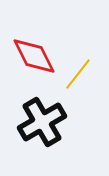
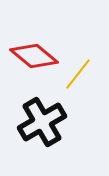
red diamond: rotated 24 degrees counterclockwise
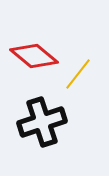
black cross: rotated 12 degrees clockwise
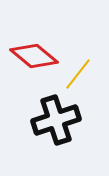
black cross: moved 14 px right, 2 px up
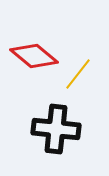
black cross: moved 9 px down; rotated 24 degrees clockwise
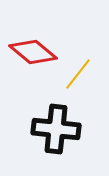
red diamond: moved 1 px left, 4 px up
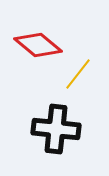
red diamond: moved 5 px right, 7 px up
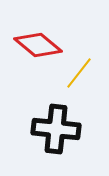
yellow line: moved 1 px right, 1 px up
